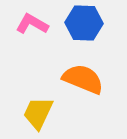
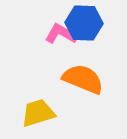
pink L-shape: moved 29 px right, 10 px down
yellow trapezoid: rotated 48 degrees clockwise
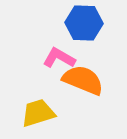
pink L-shape: moved 2 px left, 24 px down
orange semicircle: moved 1 px down
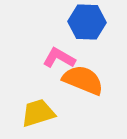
blue hexagon: moved 3 px right, 1 px up
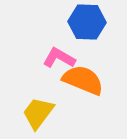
yellow trapezoid: rotated 36 degrees counterclockwise
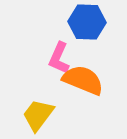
pink L-shape: rotated 96 degrees counterclockwise
yellow trapezoid: moved 2 px down
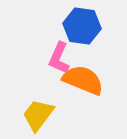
blue hexagon: moved 5 px left, 4 px down; rotated 6 degrees clockwise
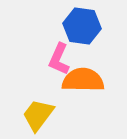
pink L-shape: moved 1 px down
orange semicircle: rotated 21 degrees counterclockwise
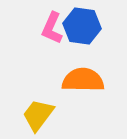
pink L-shape: moved 7 px left, 31 px up
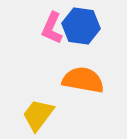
blue hexagon: moved 1 px left
orange semicircle: rotated 9 degrees clockwise
